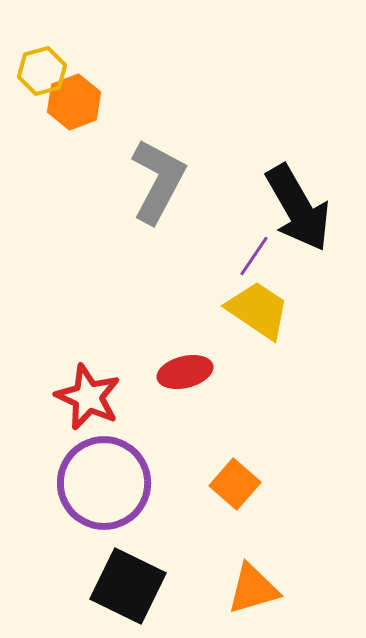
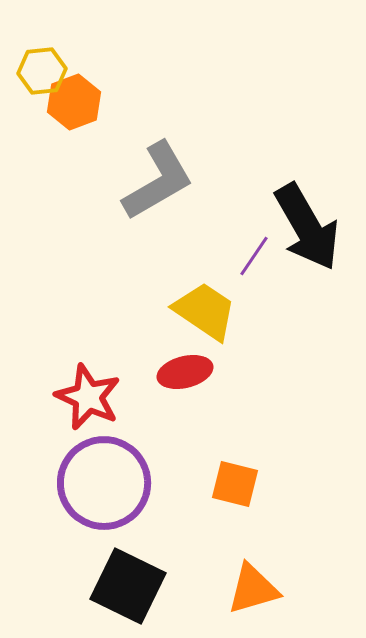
yellow hexagon: rotated 9 degrees clockwise
gray L-shape: rotated 32 degrees clockwise
black arrow: moved 9 px right, 19 px down
yellow trapezoid: moved 53 px left, 1 px down
orange square: rotated 27 degrees counterclockwise
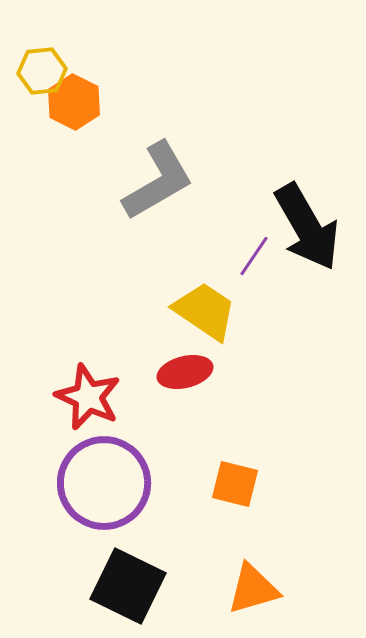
orange hexagon: rotated 12 degrees counterclockwise
